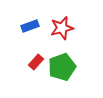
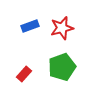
red rectangle: moved 12 px left, 12 px down
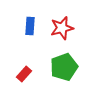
blue rectangle: rotated 66 degrees counterclockwise
green pentagon: moved 2 px right
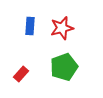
red rectangle: moved 3 px left
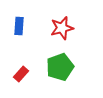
blue rectangle: moved 11 px left
green pentagon: moved 4 px left
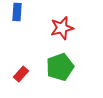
blue rectangle: moved 2 px left, 14 px up
